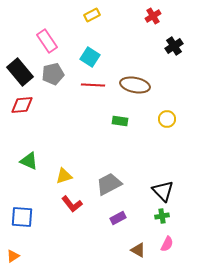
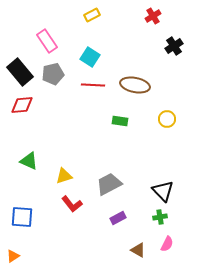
green cross: moved 2 px left, 1 px down
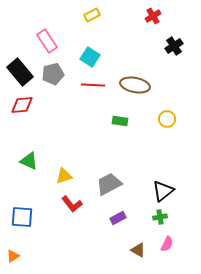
black triangle: rotated 35 degrees clockwise
